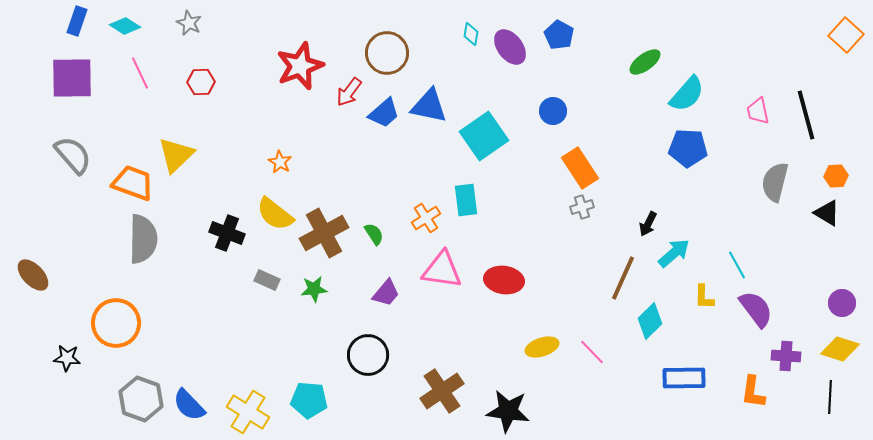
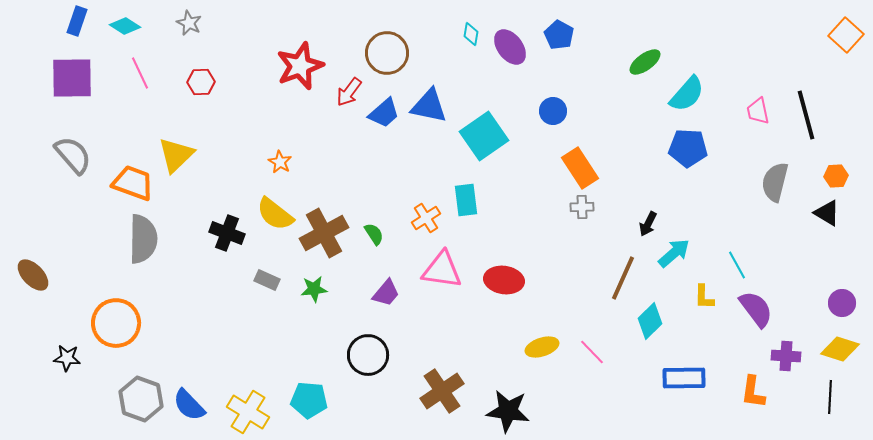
gray cross at (582, 207): rotated 15 degrees clockwise
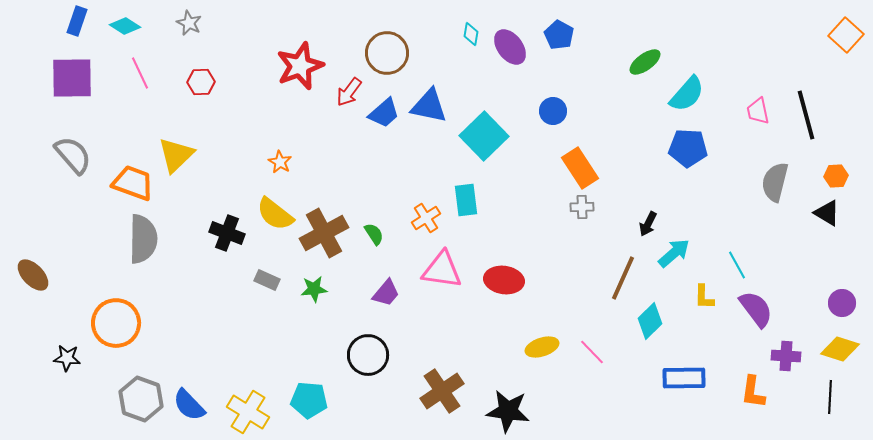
cyan square at (484, 136): rotated 9 degrees counterclockwise
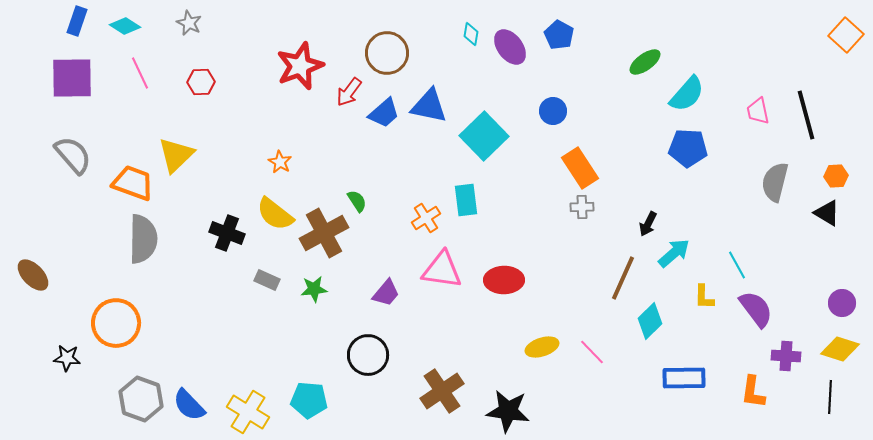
green semicircle at (374, 234): moved 17 px left, 33 px up
red ellipse at (504, 280): rotated 9 degrees counterclockwise
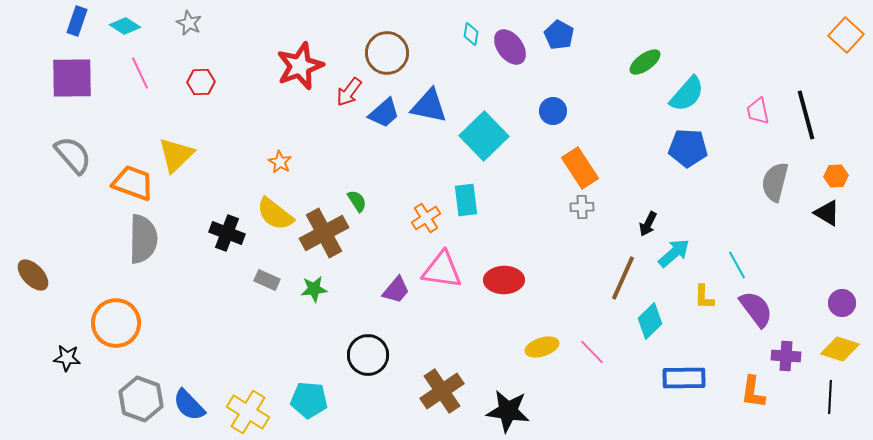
purple trapezoid at (386, 293): moved 10 px right, 3 px up
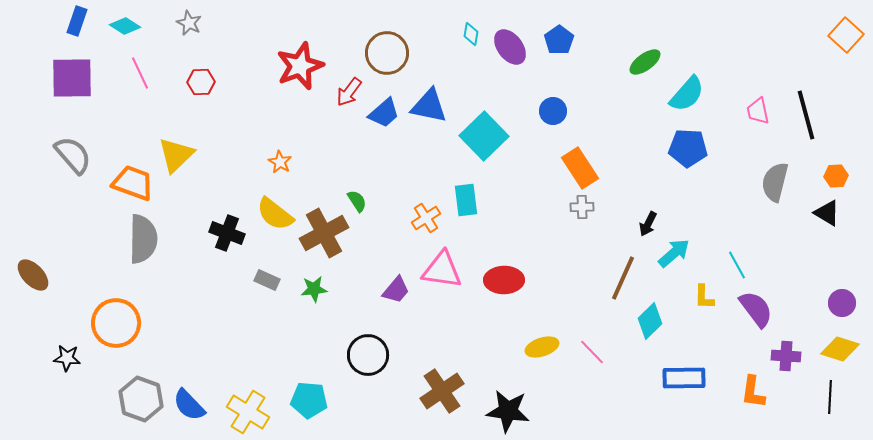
blue pentagon at (559, 35): moved 5 px down; rotated 8 degrees clockwise
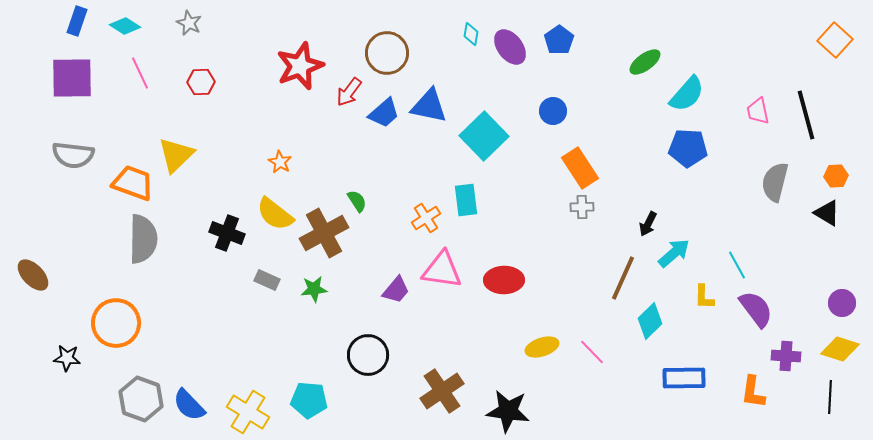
orange square at (846, 35): moved 11 px left, 5 px down
gray semicircle at (73, 155): rotated 138 degrees clockwise
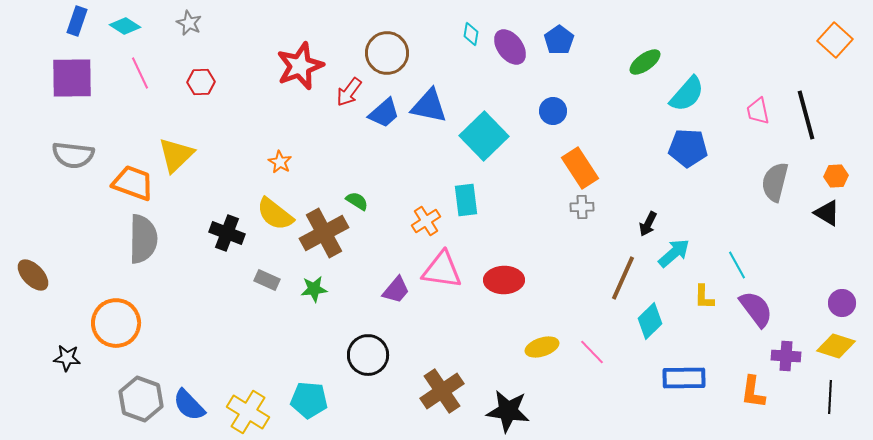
green semicircle at (357, 201): rotated 25 degrees counterclockwise
orange cross at (426, 218): moved 3 px down
yellow diamond at (840, 349): moved 4 px left, 3 px up
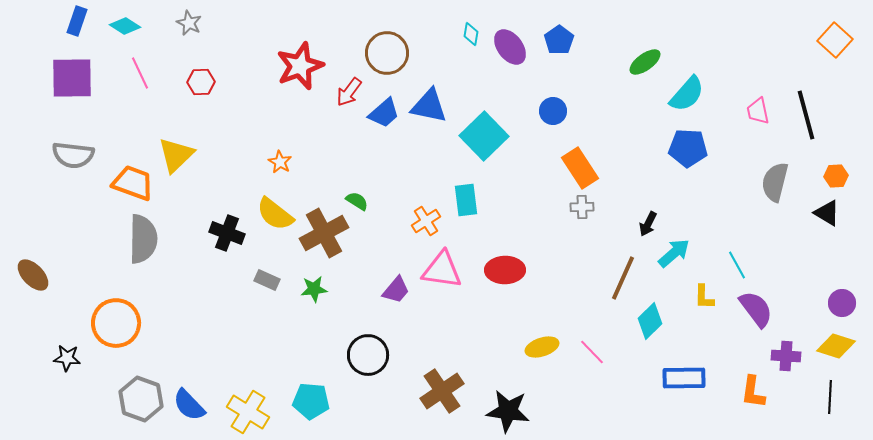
red ellipse at (504, 280): moved 1 px right, 10 px up
cyan pentagon at (309, 400): moved 2 px right, 1 px down
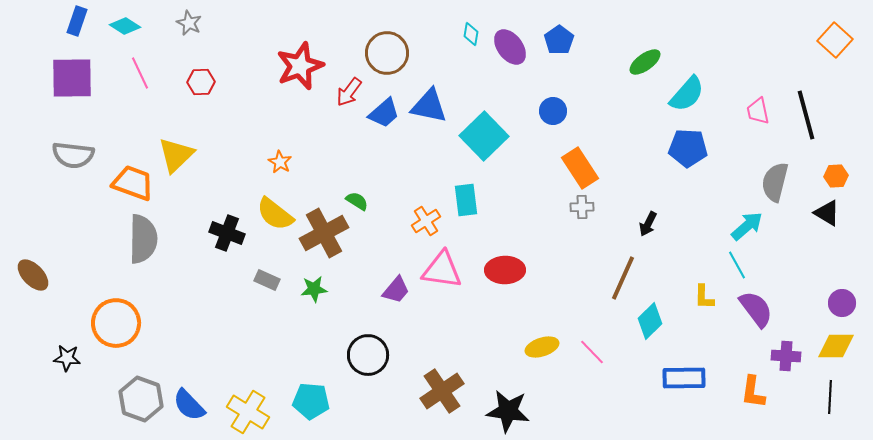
cyan arrow at (674, 253): moved 73 px right, 27 px up
yellow diamond at (836, 346): rotated 18 degrees counterclockwise
